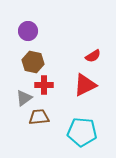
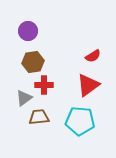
brown hexagon: rotated 20 degrees counterclockwise
red triangle: moved 3 px right; rotated 10 degrees counterclockwise
cyan pentagon: moved 2 px left, 11 px up
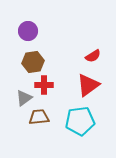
cyan pentagon: rotated 12 degrees counterclockwise
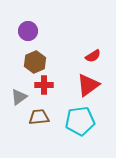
brown hexagon: moved 2 px right; rotated 15 degrees counterclockwise
gray triangle: moved 5 px left, 1 px up
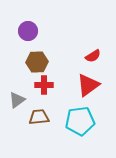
brown hexagon: moved 2 px right; rotated 20 degrees clockwise
gray triangle: moved 2 px left, 3 px down
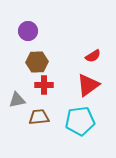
gray triangle: rotated 24 degrees clockwise
